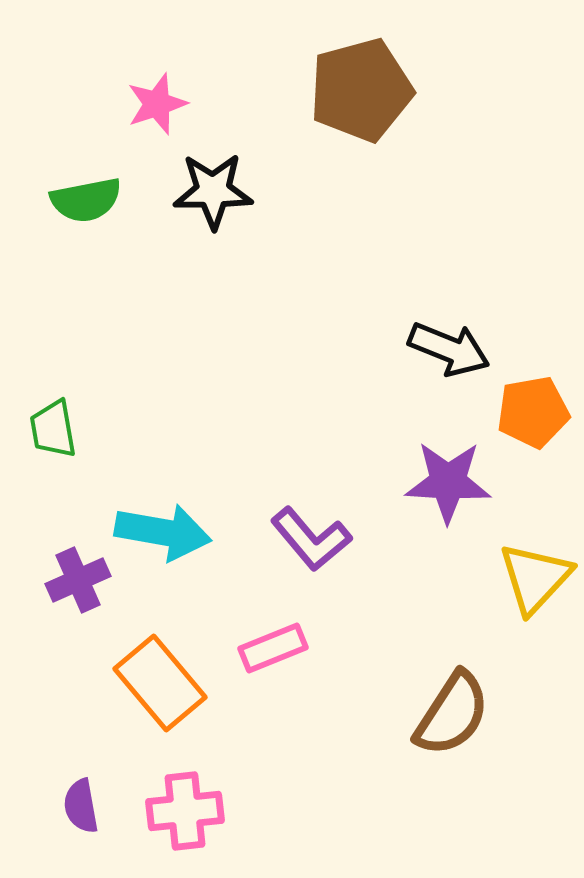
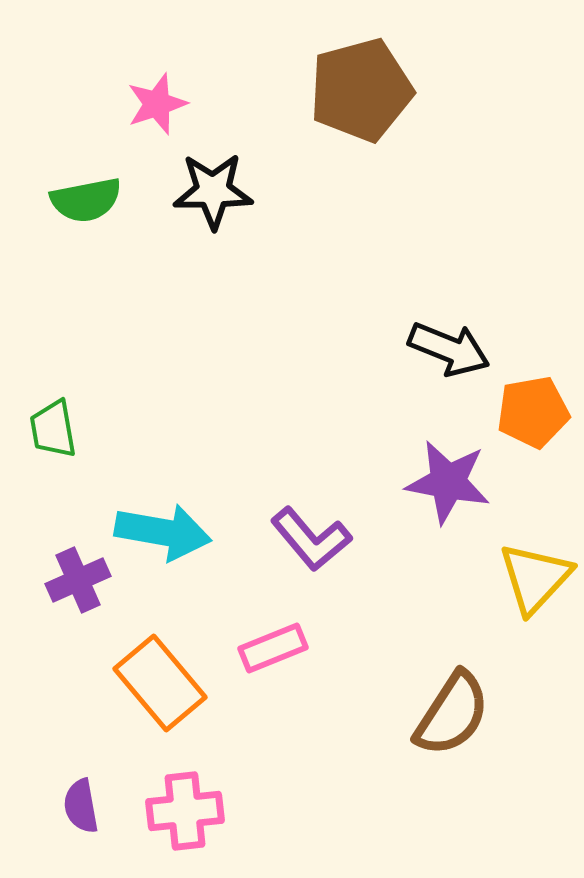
purple star: rotated 8 degrees clockwise
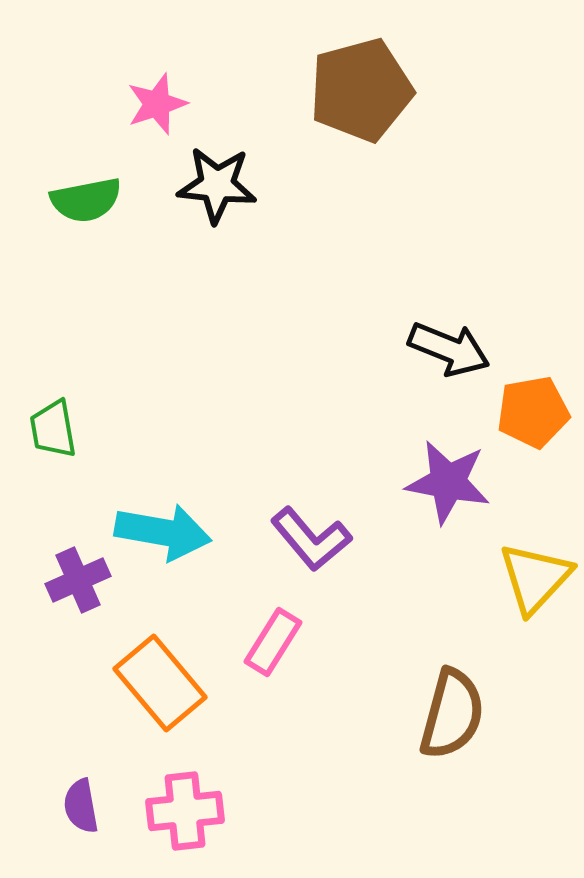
black star: moved 4 px right, 6 px up; rotated 6 degrees clockwise
pink rectangle: moved 6 px up; rotated 36 degrees counterclockwise
brown semicircle: rotated 18 degrees counterclockwise
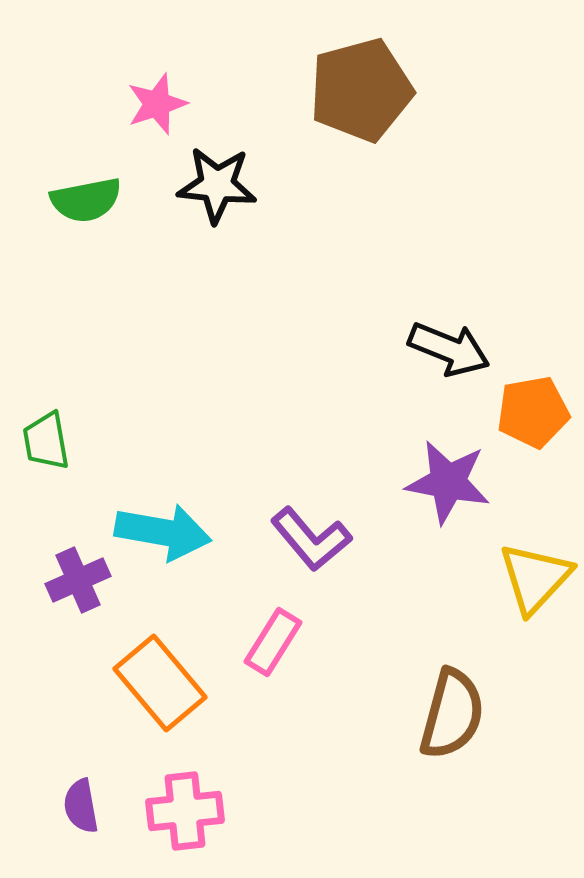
green trapezoid: moved 7 px left, 12 px down
